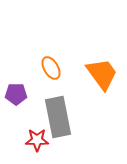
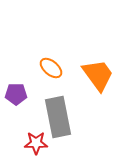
orange ellipse: rotated 20 degrees counterclockwise
orange trapezoid: moved 4 px left, 1 px down
red star: moved 1 px left, 3 px down
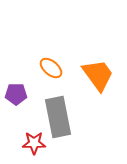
red star: moved 2 px left
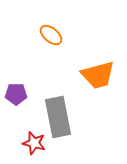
orange ellipse: moved 33 px up
orange trapezoid: rotated 111 degrees clockwise
red star: rotated 15 degrees clockwise
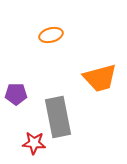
orange ellipse: rotated 55 degrees counterclockwise
orange trapezoid: moved 2 px right, 3 px down
red star: rotated 10 degrees counterclockwise
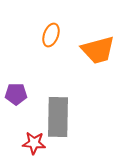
orange ellipse: rotated 55 degrees counterclockwise
orange trapezoid: moved 2 px left, 28 px up
gray rectangle: rotated 12 degrees clockwise
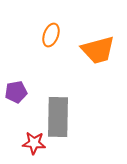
purple pentagon: moved 2 px up; rotated 10 degrees counterclockwise
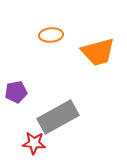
orange ellipse: rotated 65 degrees clockwise
orange trapezoid: moved 2 px down
gray rectangle: rotated 60 degrees clockwise
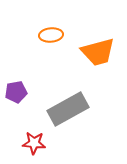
gray rectangle: moved 10 px right, 8 px up
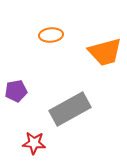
orange trapezoid: moved 7 px right
purple pentagon: moved 1 px up
gray rectangle: moved 2 px right
